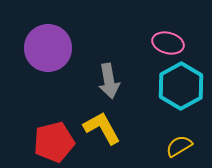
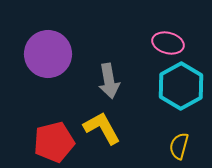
purple circle: moved 6 px down
yellow semicircle: rotated 44 degrees counterclockwise
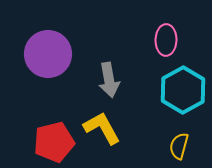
pink ellipse: moved 2 px left, 3 px up; rotated 76 degrees clockwise
gray arrow: moved 1 px up
cyan hexagon: moved 2 px right, 4 px down
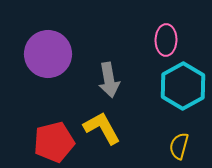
cyan hexagon: moved 4 px up
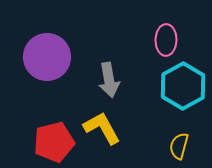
purple circle: moved 1 px left, 3 px down
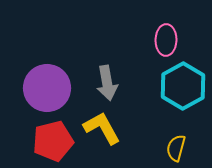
purple circle: moved 31 px down
gray arrow: moved 2 px left, 3 px down
red pentagon: moved 1 px left, 1 px up
yellow semicircle: moved 3 px left, 2 px down
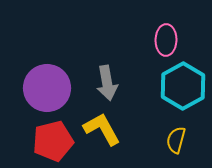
yellow L-shape: moved 1 px down
yellow semicircle: moved 8 px up
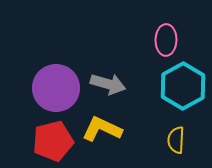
gray arrow: moved 1 px right, 1 px down; rotated 64 degrees counterclockwise
purple circle: moved 9 px right
yellow L-shape: rotated 36 degrees counterclockwise
yellow semicircle: rotated 12 degrees counterclockwise
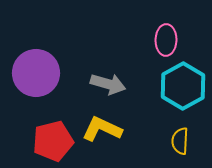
purple circle: moved 20 px left, 15 px up
yellow semicircle: moved 4 px right, 1 px down
